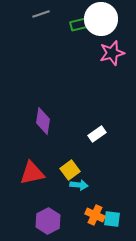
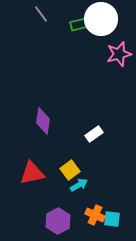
gray line: rotated 72 degrees clockwise
pink star: moved 7 px right, 1 px down
white rectangle: moved 3 px left
cyan arrow: rotated 36 degrees counterclockwise
purple hexagon: moved 10 px right
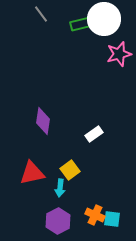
white circle: moved 3 px right
cyan arrow: moved 19 px left, 3 px down; rotated 126 degrees clockwise
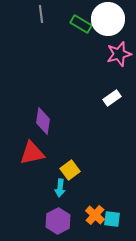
gray line: rotated 30 degrees clockwise
white circle: moved 4 px right
green rectangle: rotated 45 degrees clockwise
white rectangle: moved 18 px right, 36 px up
red triangle: moved 20 px up
orange cross: rotated 18 degrees clockwise
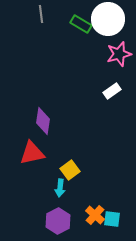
white rectangle: moved 7 px up
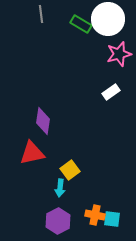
white rectangle: moved 1 px left, 1 px down
orange cross: rotated 30 degrees counterclockwise
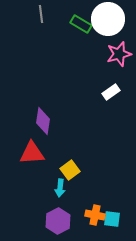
red triangle: rotated 8 degrees clockwise
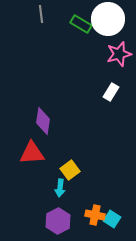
white rectangle: rotated 24 degrees counterclockwise
cyan square: rotated 24 degrees clockwise
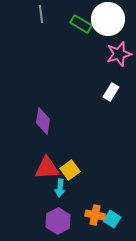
red triangle: moved 15 px right, 15 px down
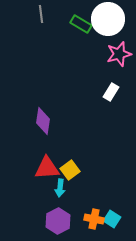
orange cross: moved 1 px left, 4 px down
